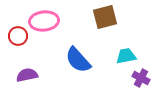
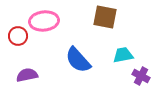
brown square: rotated 25 degrees clockwise
cyan trapezoid: moved 3 px left, 1 px up
purple cross: moved 2 px up
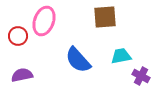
brown square: rotated 15 degrees counterclockwise
pink ellipse: rotated 64 degrees counterclockwise
cyan trapezoid: moved 2 px left, 1 px down
purple semicircle: moved 5 px left
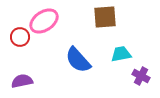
pink ellipse: rotated 36 degrees clockwise
red circle: moved 2 px right, 1 px down
cyan trapezoid: moved 2 px up
purple semicircle: moved 6 px down
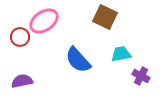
brown square: rotated 30 degrees clockwise
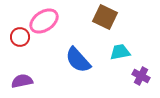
cyan trapezoid: moved 1 px left, 2 px up
